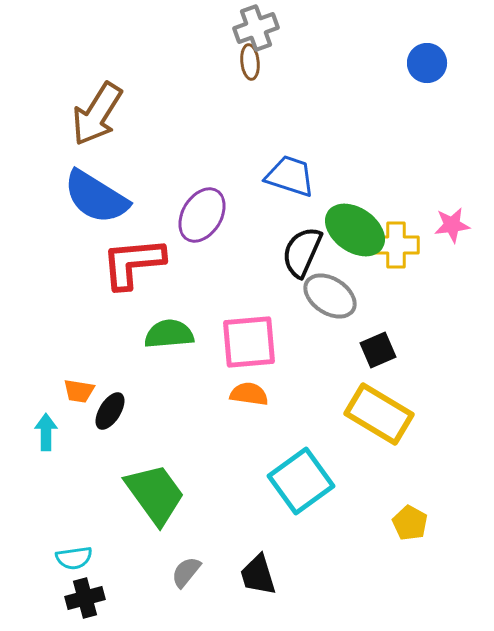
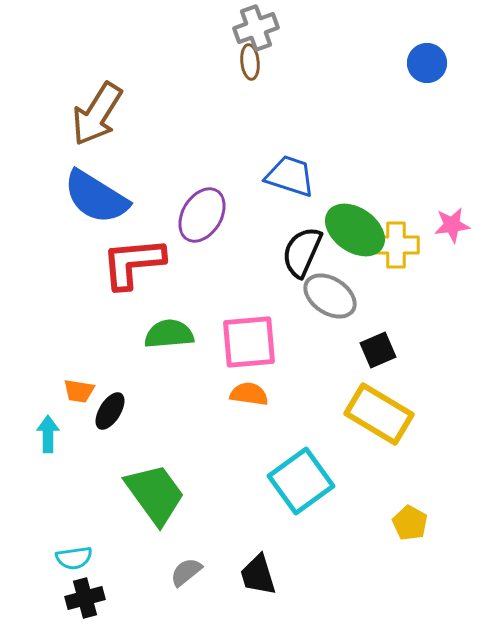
cyan arrow: moved 2 px right, 2 px down
gray semicircle: rotated 12 degrees clockwise
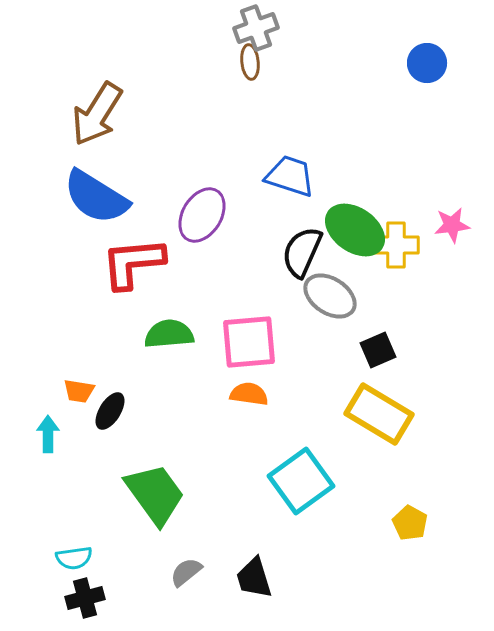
black trapezoid: moved 4 px left, 3 px down
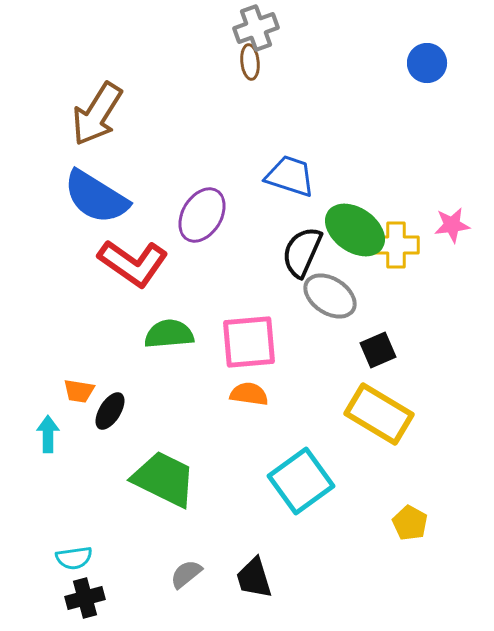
red L-shape: rotated 140 degrees counterclockwise
green trapezoid: moved 9 px right, 15 px up; rotated 28 degrees counterclockwise
gray semicircle: moved 2 px down
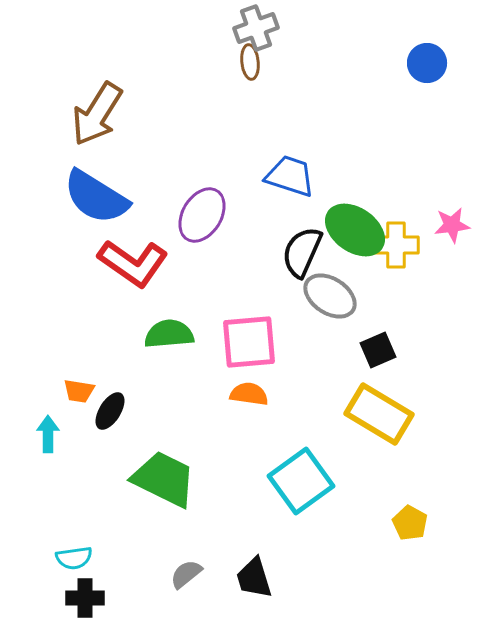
black cross: rotated 15 degrees clockwise
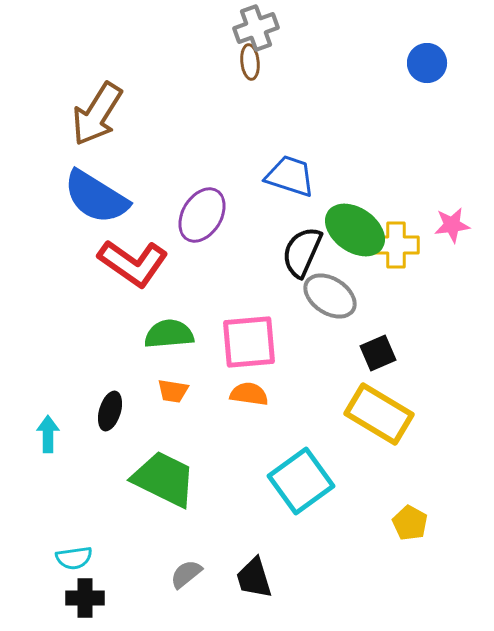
black square: moved 3 px down
orange trapezoid: moved 94 px right
black ellipse: rotated 15 degrees counterclockwise
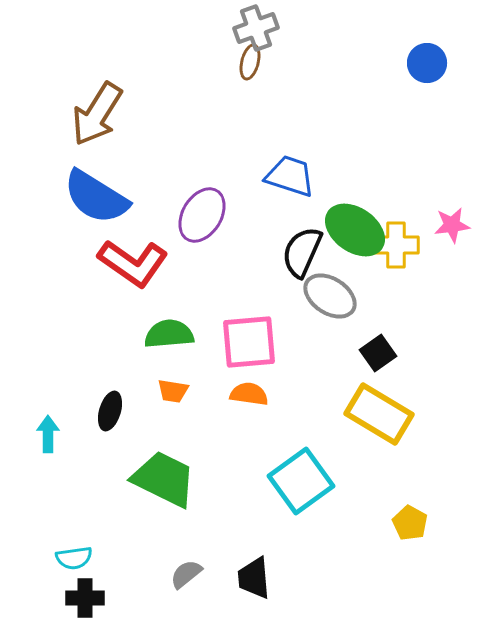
brown ellipse: rotated 20 degrees clockwise
black square: rotated 12 degrees counterclockwise
black trapezoid: rotated 12 degrees clockwise
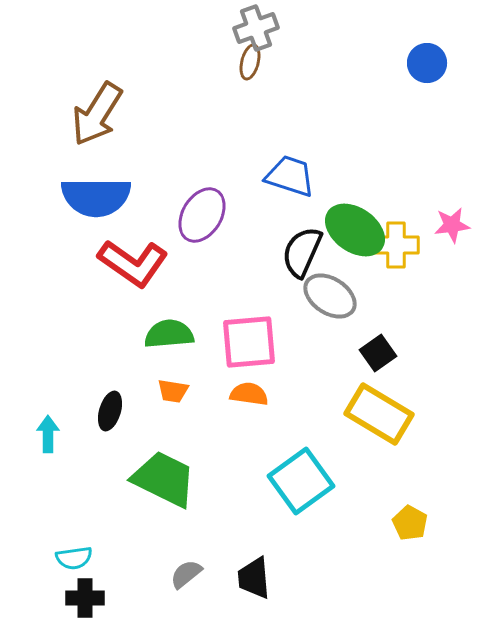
blue semicircle: rotated 32 degrees counterclockwise
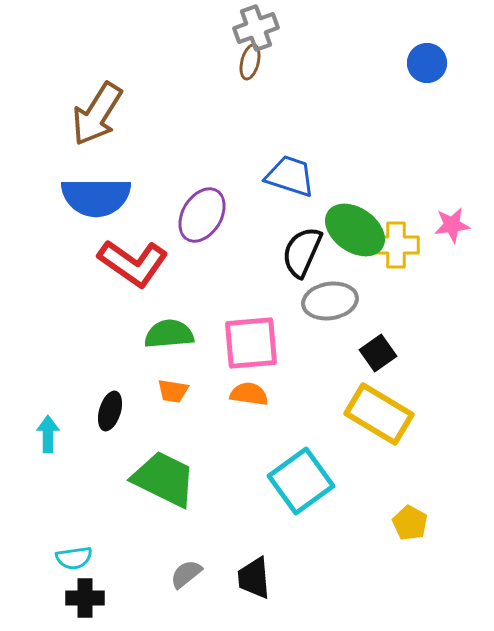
gray ellipse: moved 5 px down; rotated 42 degrees counterclockwise
pink square: moved 2 px right, 1 px down
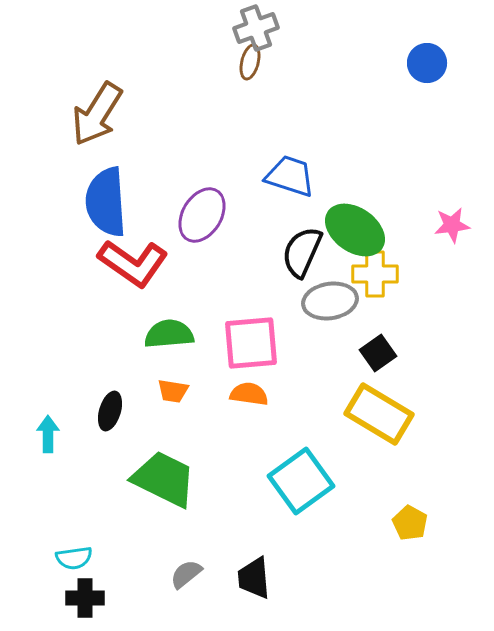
blue semicircle: moved 10 px right, 5 px down; rotated 86 degrees clockwise
yellow cross: moved 21 px left, 29 px down
